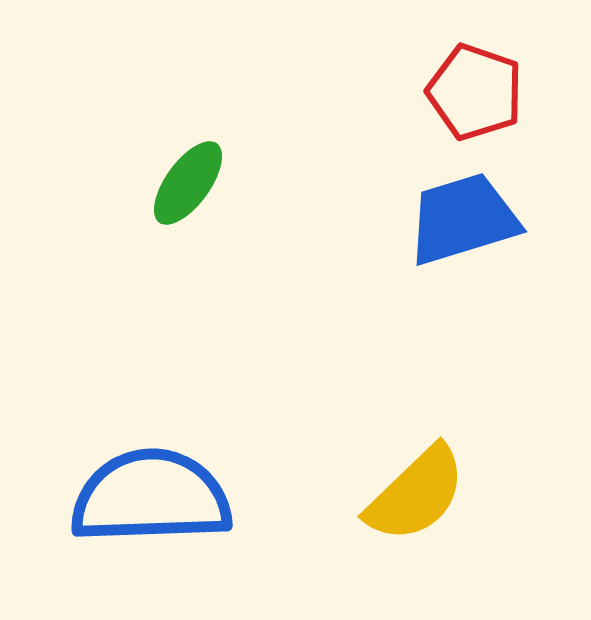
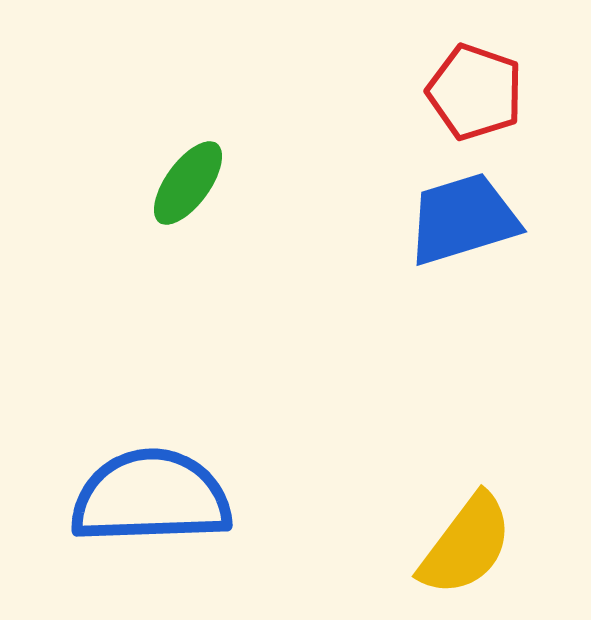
yellow semicircle: moved 50 px right, 51 px down; rotated 9 degrees counterclockwise
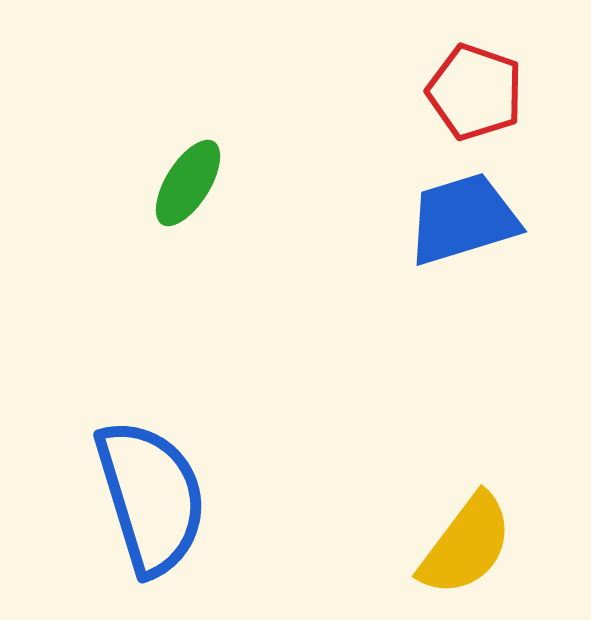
green ellipse: rotated 4 degrees counterclockwise
blue semicircle: rotated 75 degrees clockwise
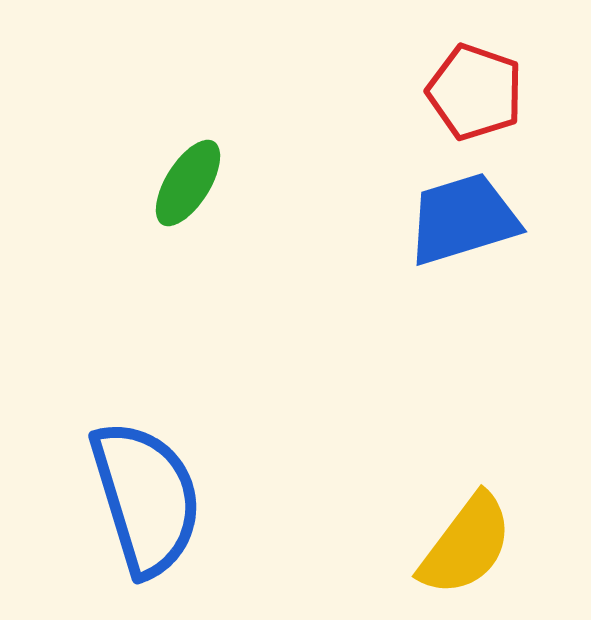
blue semicircle: moved 5 px left, 1 px down
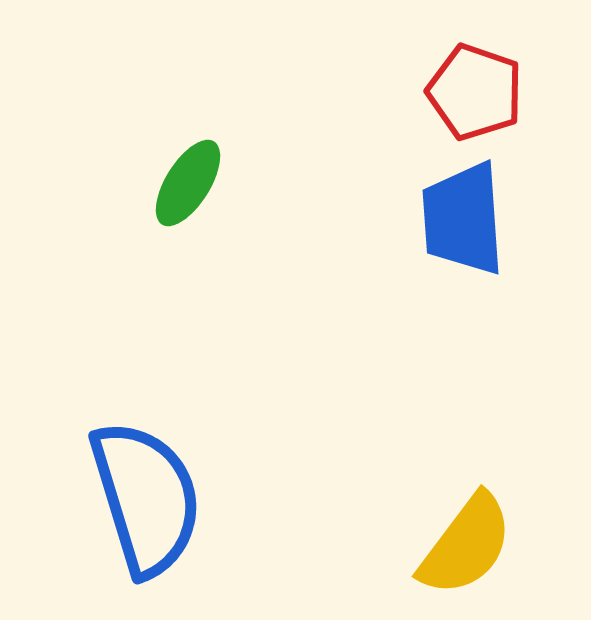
blue trapezoid: rotated 77 degrees counterclockwise
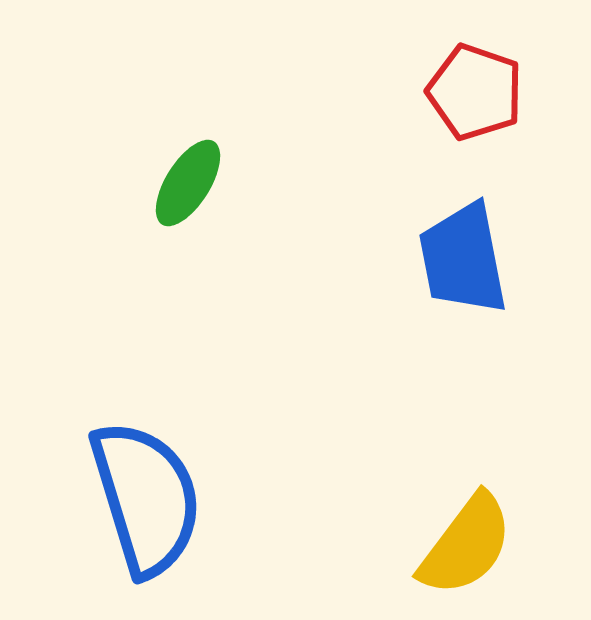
blue trapezoid: moved 40 px down; rotated 7 degrees counterclockwise
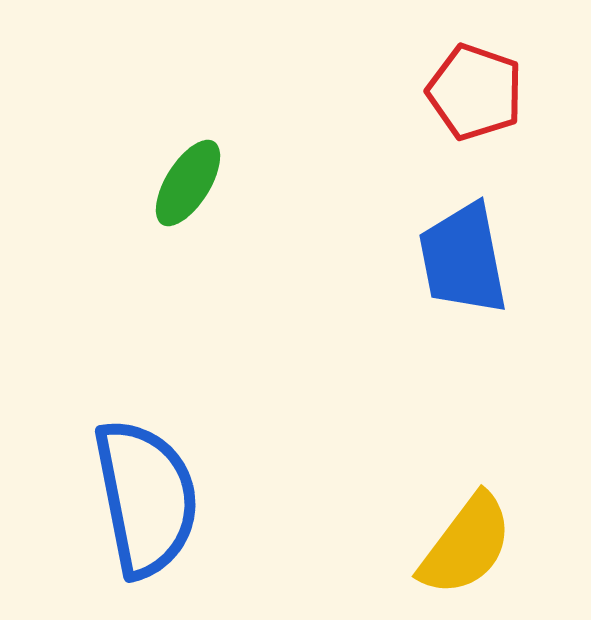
blue semicircle: rotated 6 degrees clockwise
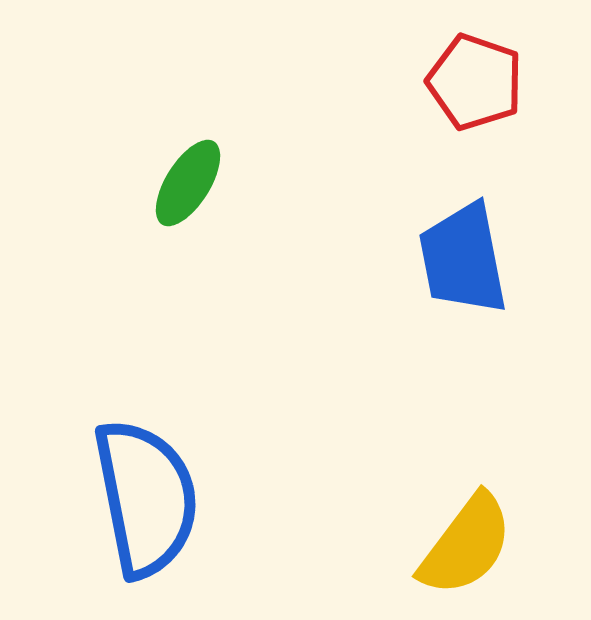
red pentagon: moved 10 px up
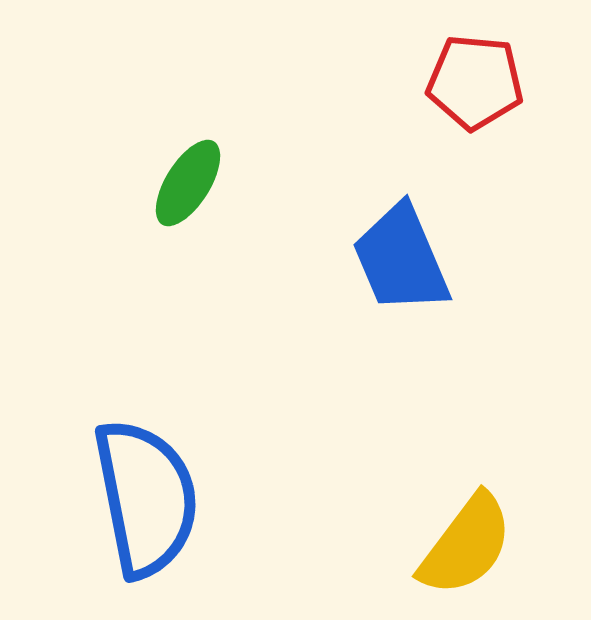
red pentagon: rotated 14 degrees counterclockwise
blue trapezoid: moved 62 px left; rotated 12 degrees counterclockwise
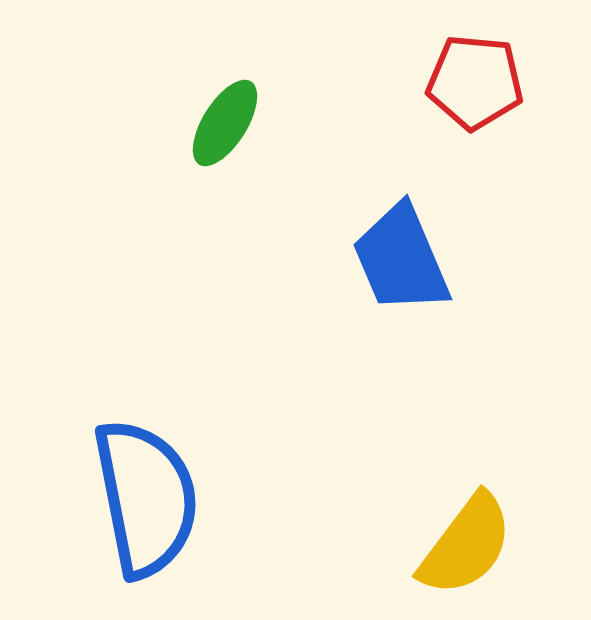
green ellipse: moved 37 px right, 60 px up
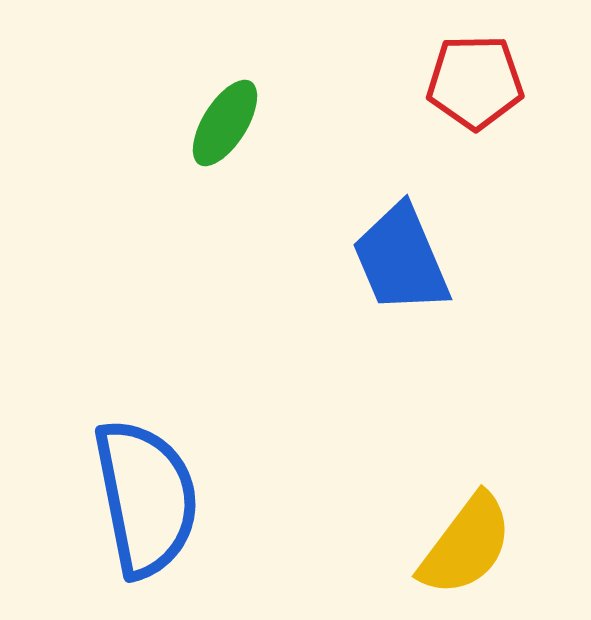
red pentagon: rotated 6 degrees counterclockwise
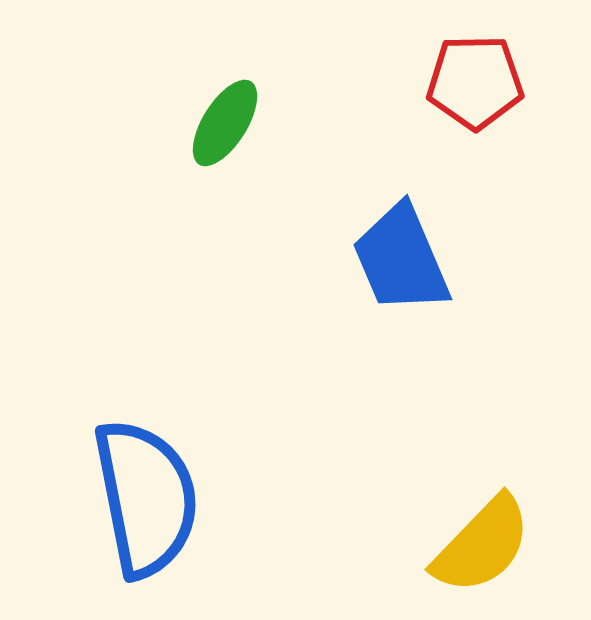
yellow semicircle: moved 16 px right; rotated 7 degrees clockwise
